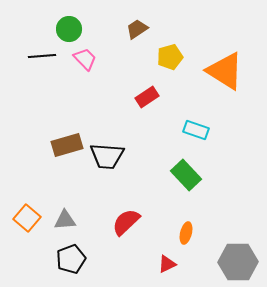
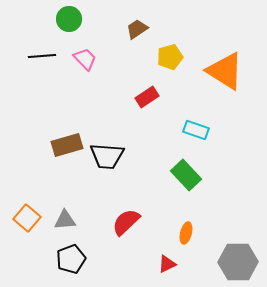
green circle: moved 10 px up
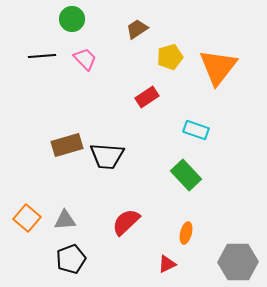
green circle: moved 3 px right
orange triangle: moved 7 px left, 4 px up; rotated 36 degrees clockwise
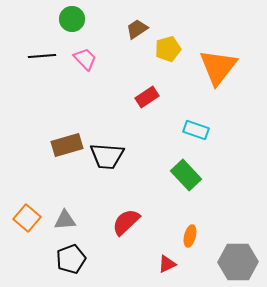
yellow pentagon: moved 2 px left, 8 px up
orange ellipse: moved 4 px right, 3 px down
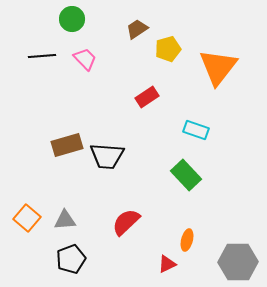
orange ellipse: moved 3 px left, 4 px down
